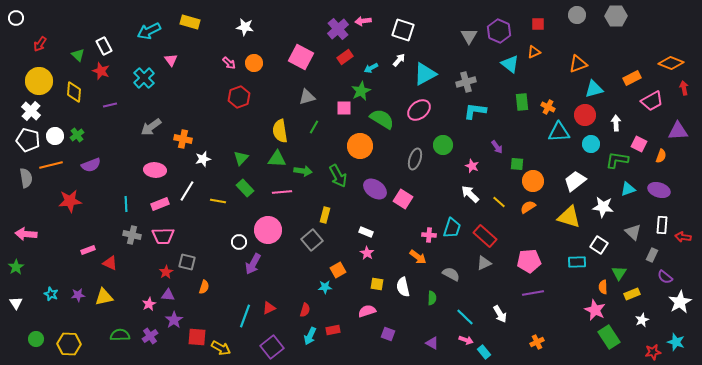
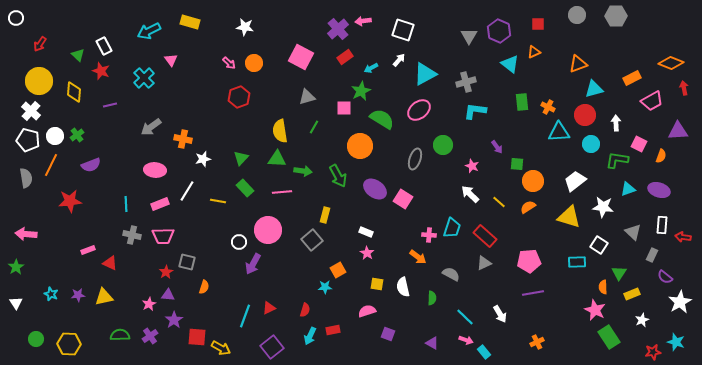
orange line at (51, 165): rotated 50 degrees counterclockwise
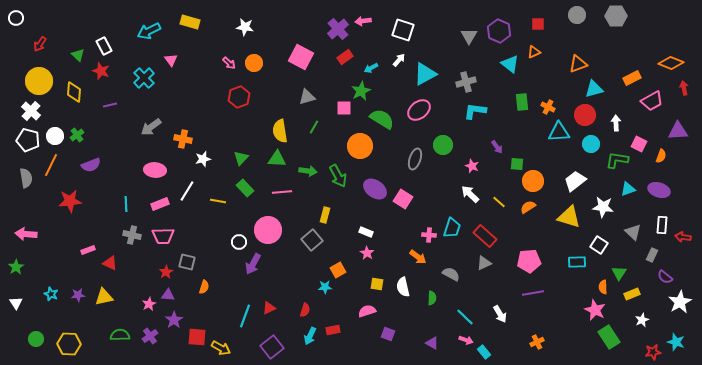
green arrow at (303, 171): moved 5 px right
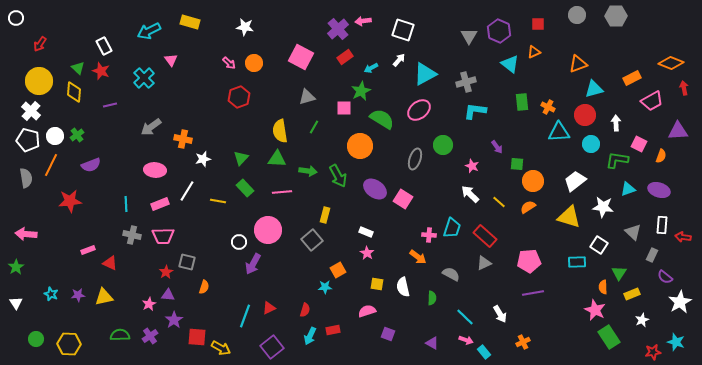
green triangle at (78, 55): moved 13 px down
orange cross at (537, 342): moved 14 px left
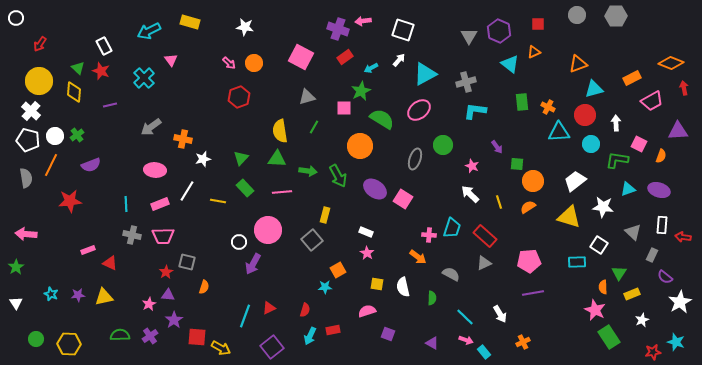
purple cross at (338, 29): rotated 30 degrees counterclockwise
yellow line at (499, 202): rotated 32 degrees clockwise
